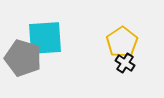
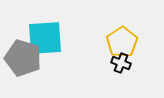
black cross: moved 4 px left; rotated 12 degrees counterclockwise
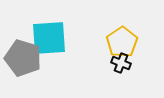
cyan square: moved 4 px right
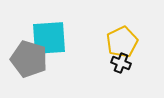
yellow pentagon: rotated 8 degrees clockwise
gray pentagon: moved 6 px right, 1 px down
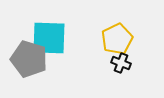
cyan square: rotated 6 degrees clockwise
yellow pentagon: moved 5 px left, 3 px up
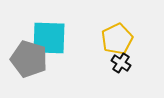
black cross: rotated 12 degrees clockwise
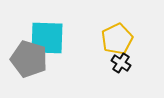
cyan square: moved 2 px left
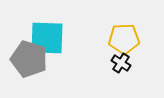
yellow pentagon: moved 7 px right; rotated 24 degrees clockwise
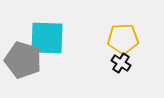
yellow pentagon: moved 1 px left
gray pentagon: moved 6 px left, 1 px down
